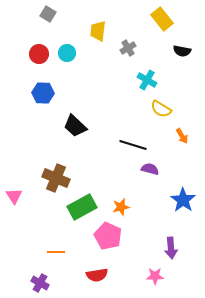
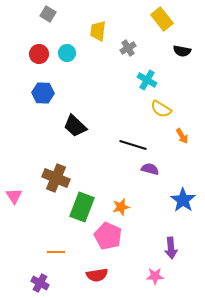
green rectangle: rotated 40 degrees counterclockwise
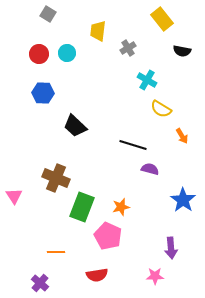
purple cross: rotated 12 degrees clockwise
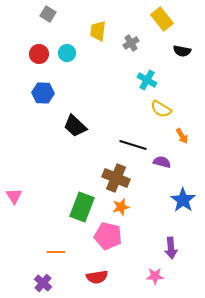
gray cross: moved 3 px right, 5 px up
purple semicircle: moved 12 px right, 7 px up
brown cross: moved 60 px right
pink pentagon: rotated 12 degrees counterclockwise
red semicircle: moved 2 px down
purple cross: moved 3 px right
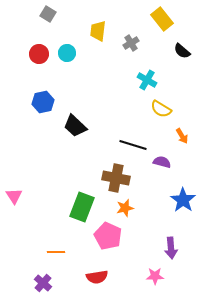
black semicircle: rotated 30 degrees clockwise
blue hexagon: moved 9 px down; rotated 15 degrees counterclockwise
brown cross: rotated 12 degrees counterclockwise
orange star: moved 4 px right, 1 px down
pink pentagon: rotated 12 degrees clockwise
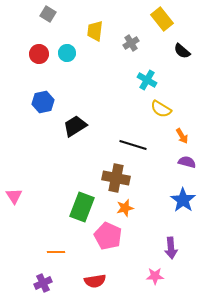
yellow trapezoid: moved 3 px left
black trapezoid: rotated 105 degrees clockwise
purple semicircle: moved 25 px right
red semicircle: moved 2 px left, 4 px down
purple cross: rotated 24 degrees clockwise
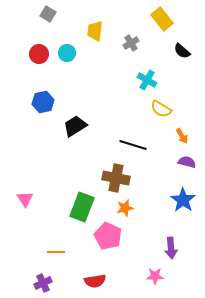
pink triangle: moved 11 px right, 3 px down
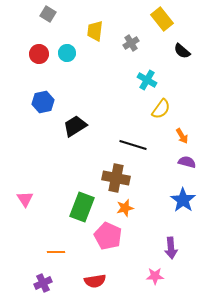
yellow semicircle: rotated 85 degrees counterclockwise
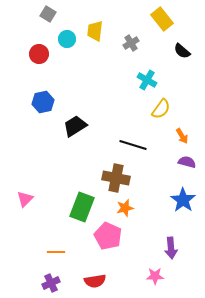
cyan circle: moved 14 px up
pink triangle: rotated 18 degrees clockwise
purple cross: moved 8 px right
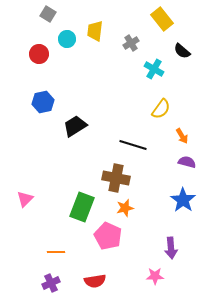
cyan cross: moved 7 px right, 11 px up
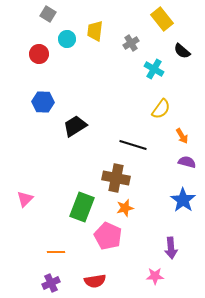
blue hexagon: rotated 15 degrees clockwise
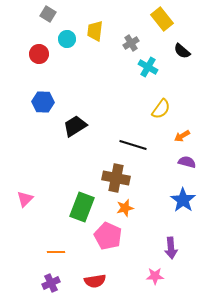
cyan cross: moved 6 px left, 2 px up
orange arrow: rotated 91 degrees clockwise
